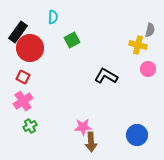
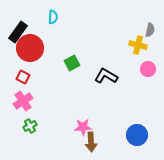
green square: moved 23 px down
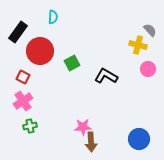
gray semicircle: rotated 56 degrees counterclockwise
red circle: moved 10 px right, 3 px down
green cross: rotated 16 degrees clockwise
blue circle: moved 2 px right, 4 px down
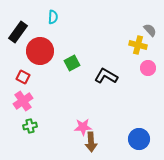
pink circle: moved 1 px up
